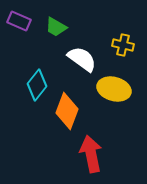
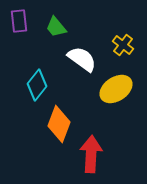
purple rectangle: rotated 60 degrees clockwise
green trapezoid: rotated 20 degrees clockwise
yellow cross: rotated 25 degrees clockwise
yellow ellipse: moved 2 px right; rotated 48 degrees counterclockwise
orange diamond: moved 8 px left, 13 px down
red arrow: rotated 15 degrees clockwise
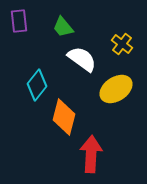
green trapezoid: moved 7 px right
yellow cross: moved 1 px left, 1 px up
orange diamond: moved 5 px right, 7 px up; rotated 6 degrees counterclockwise
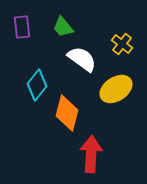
purple rectangle: moved 3 px right, 6 px down
orange diamond: moved 3 px right, 4 px up
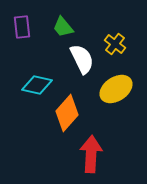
yellow cross: moved 7 px left
white semicircle: rotated 28 degrees clockwise
cyan diamond: rotated 64 degrees clockwise
orange diamond: rotated 27 degrees clockwise
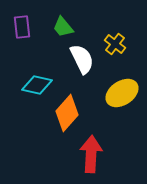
yellow ellipse: moved 6 px right, 4 px down
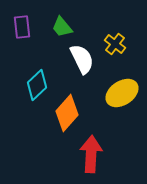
green trapezoid: moved 1 px left
cyan diamond: rotated 56 degrees counterclockwise
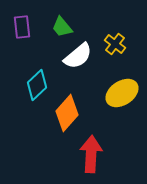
white semicircle: moved 4 px left, 3 px up; rotated 76 degrees clockwise
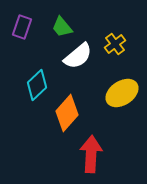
purple rectangle: rotated 25 degrees clockwise
yellow cross: rotated 15 degrees clockwise
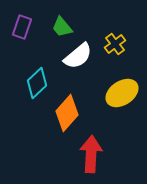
cyan diamond: moved 2 px up
